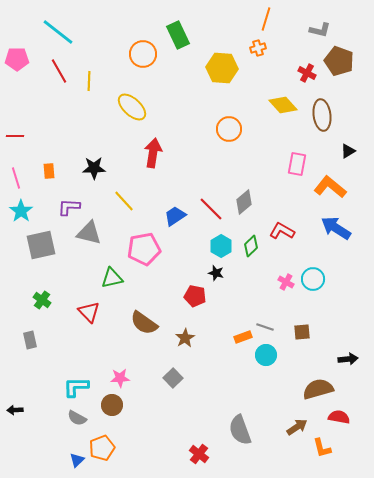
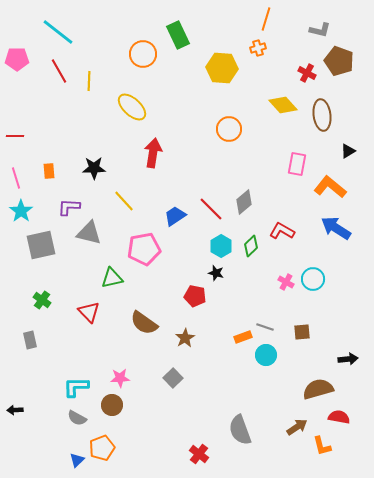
orange L-shape at (322, 448): moved 2 px up
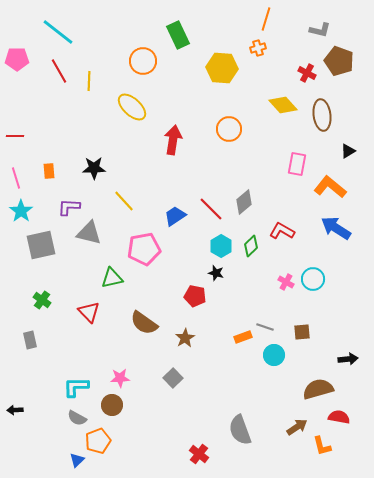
orange circle at (143, 54): moved 7 px down
red arrow at (153, 153): moved 20 px right, 13 px up
cyan circle at (266, 355): moved 8 px right
orange pentagon at (102, 448): moved 4 px left, 7 px up
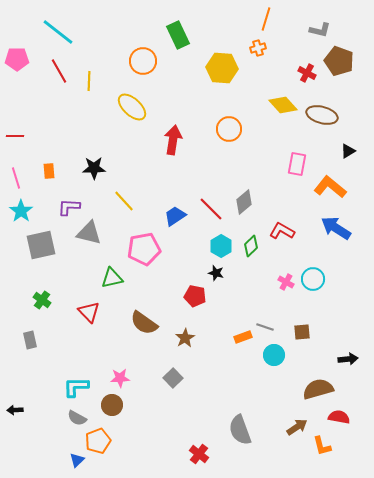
brown ellipse at (322, 115): rotated 68 degrees counterclockwise
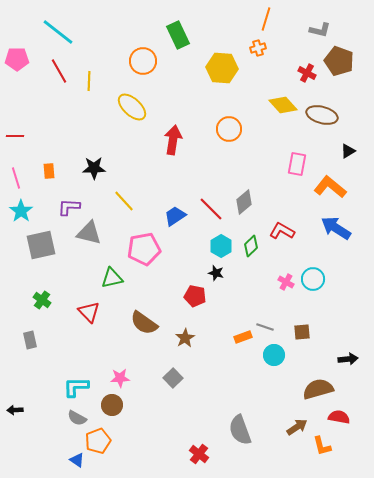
blue triangle at (77, 460): rotated 42 degrees counterclockwise
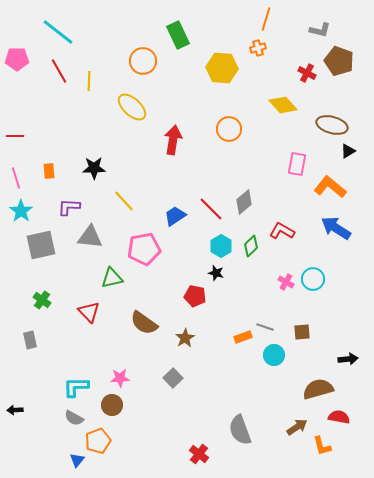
brown ellipse at (322, 115): moved 10 px right, 10 px down
gray triangle at (89, 233): moved 1 px right, 4 px down; rotated 8 degrees counterclockwise
gray semicircle at (77, 418): moved 3 px left
blue triangle at (77, 460): rotated 35 degrees clockwise
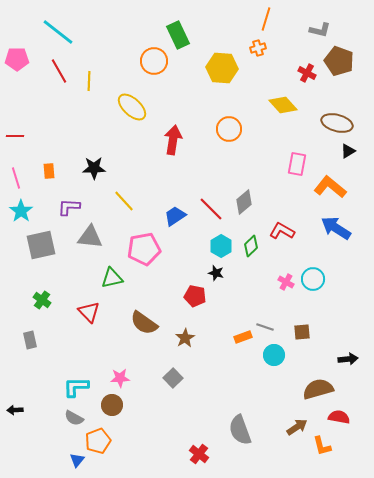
orange circle at (143, 61): moved 11 px right
brown ellipse at (332, 125): moved 5 px right, 2 px up
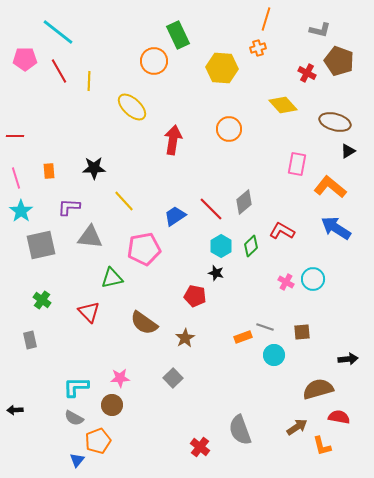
pink pentagon at (17, 59): moved 8 px right
brown ellipse at (337, 123): moved 2 px left, 1 px up
red cross at (199, 454): moved 1 px right, 7 px up
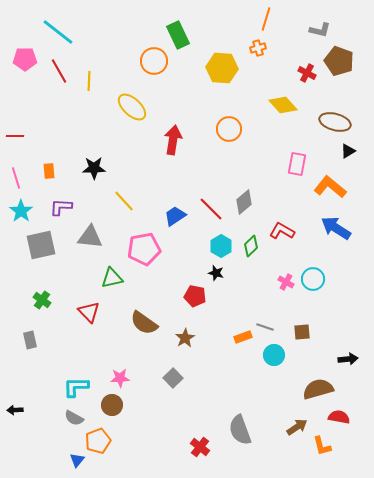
purple L-shape at (69, 207): moved 8 px left
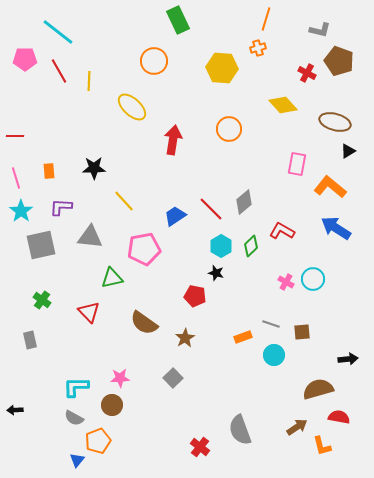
green rectangle at (178, 35): moved 15 px up
gray line at (265, 327): moved 6 px right, 3 px up
